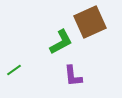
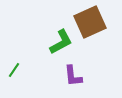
green line: rotated 21 degrees counterclockwise
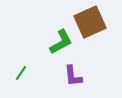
green line: moved 7 px right, 3 px down
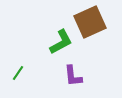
green line: moved 3 px left
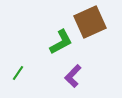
purple L-shape: rotated 50 degrees clockwise
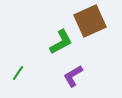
brown square: moved 1 px up
purple L-shape: rotated 15 degrees clockwise
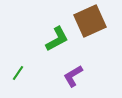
green L-shape: moved 4 px left, 3 px up
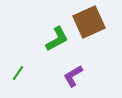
brown square: moved 1 px left, 1 px down
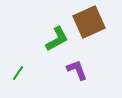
purple L-shape: moved 4 px right, 6 px up; rotated 100 degrees clockwise
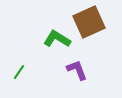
green L-shape: rotated 120 degrees counterclockwise
green line: moved 1 px right, 1 px up
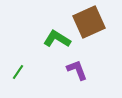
green line: moved 1 px left
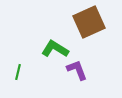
green L-shape: moved 2 px left, 10 px down
green line: rotated 21 degrees counterclockwise
